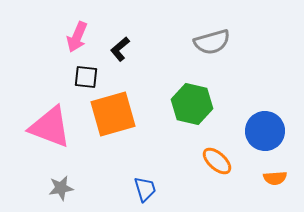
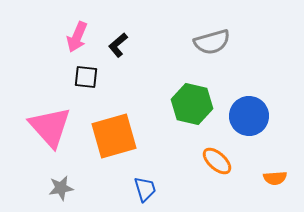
black L-shape: moved 2 px left, 4 px up
orange square: moved 1 px right, 22 px down
pink triangle: rotated 27 degrees clockwise
blue circle: moved 16 px left, 15 px up
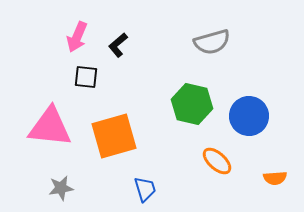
pink triangle: rotated 42 degrees counterclockwise
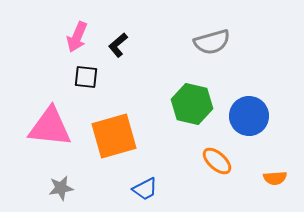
blue trapezoid: rotated 80 degrees clockwise
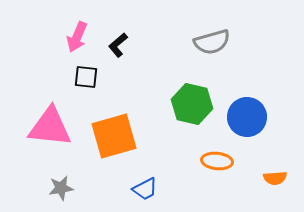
blue circle: moved 2 px left, 1 px down
orange ellipse: rotated 36 degrees counterclockwise
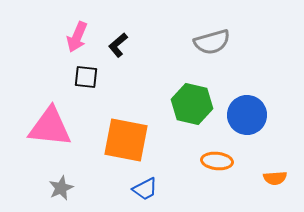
blue circle: moved 2 px up
orange square: moved 12 px right, 4 px down; rotated 27 degrees clockwise
gray star: rotated 15 degrees counterclockwise
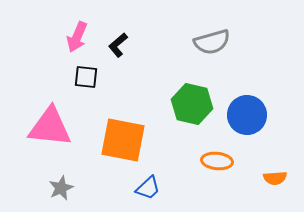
orange square: moved 3 px left
blue trapezoid: moved 3 px right, 1 px up; rotated 16 degrees counterclockwise
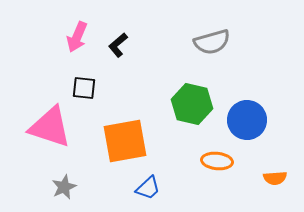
black square: moved 2 px left, 11 px down
blue circle: moved 5 px down
pink triangle: rotated 12 degrees clockwise
orange square: moved 2 px right, 1 px down; rotated 21 degrees counterclockwise
gray star: moved 3 px right, 1 px up
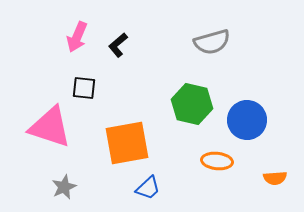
orange square: moved 2 px right, 2 px down
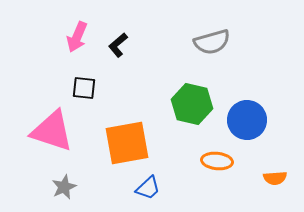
pink triangle: moved 2 px right, 4 px down
